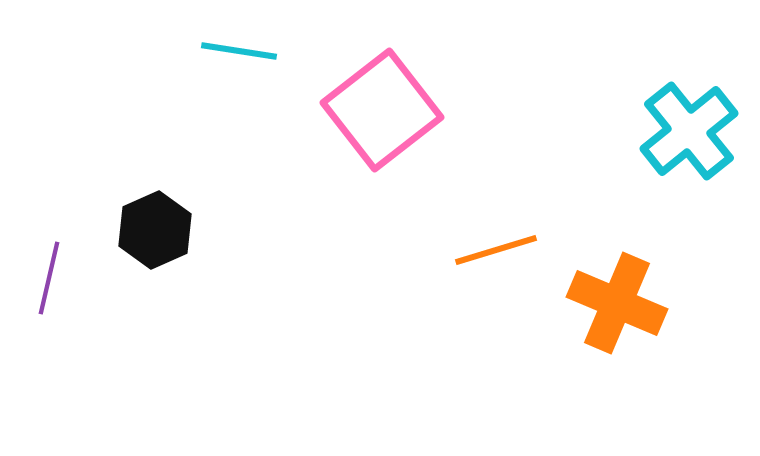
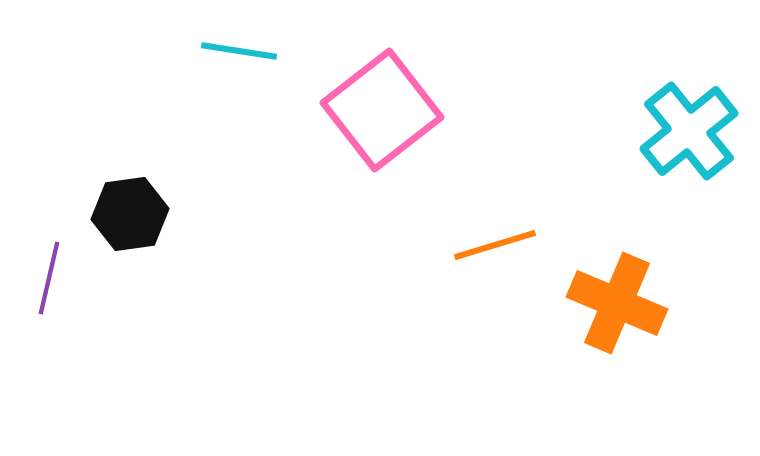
black hexagon: moved 25 px left, 16 px up; rotated 16 degrees clockwise
orange line: moved 1 px left, 5 px up
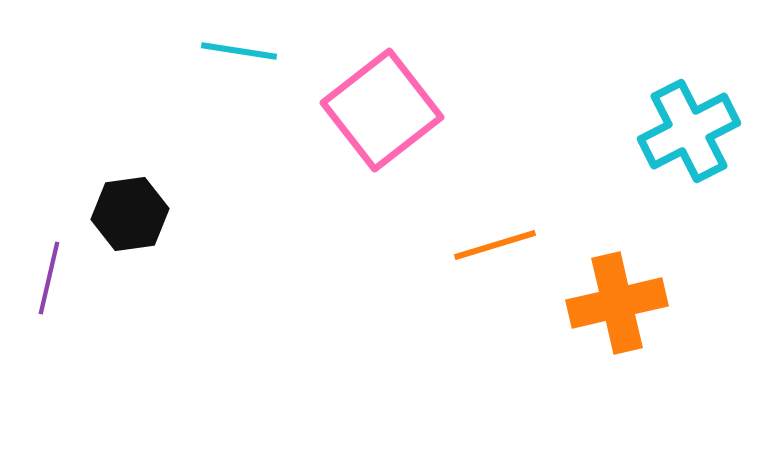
cyan cross: rotated 12 degrees clockwise
orange cross: rotated 36 degrees counterclockwise
